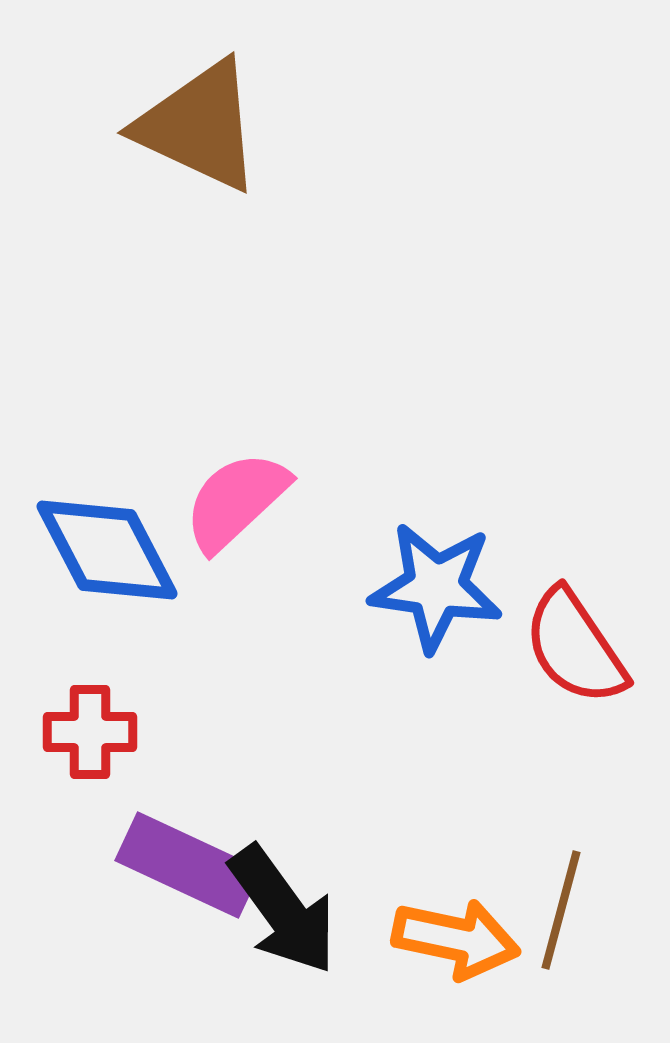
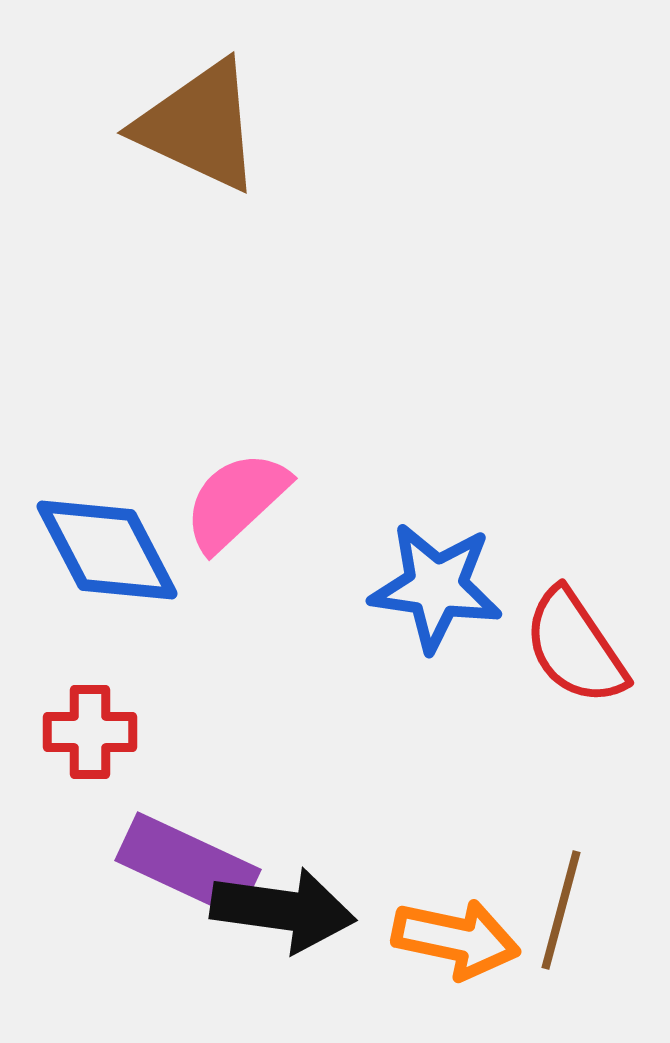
black arrow: rotated 46 degrees counterclockwise
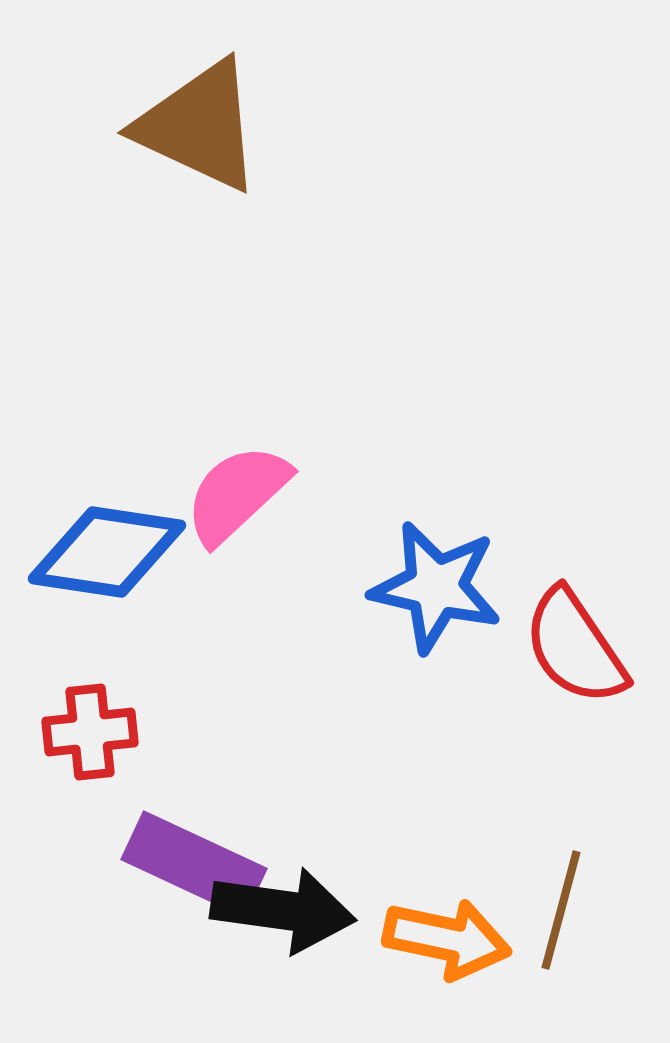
pink semicircle: moved 1 px right, 7 px up
blue diamond: moved 2 px down; rotated 54 degrees counterclockwise
blue star: rotated 5 degrees clockwise
red cross: rotated 6 degrees counterclockwise
purple rectangle: moved 6 px right, 1 px up
orange arrow: moved 9 px left
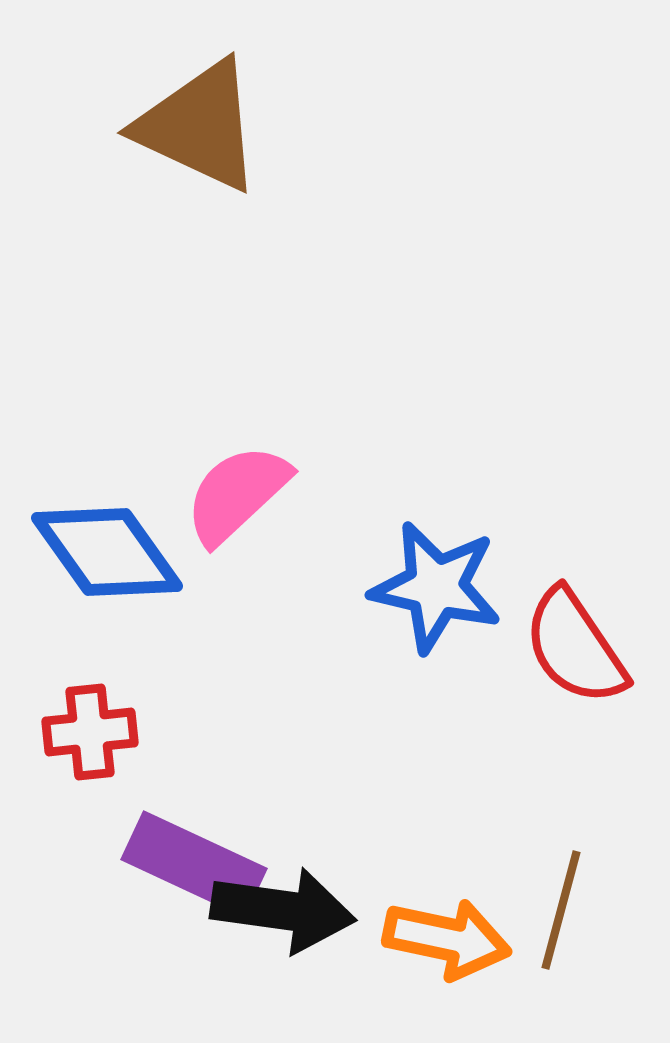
blue diamond: rotated 46 degrees clockwise
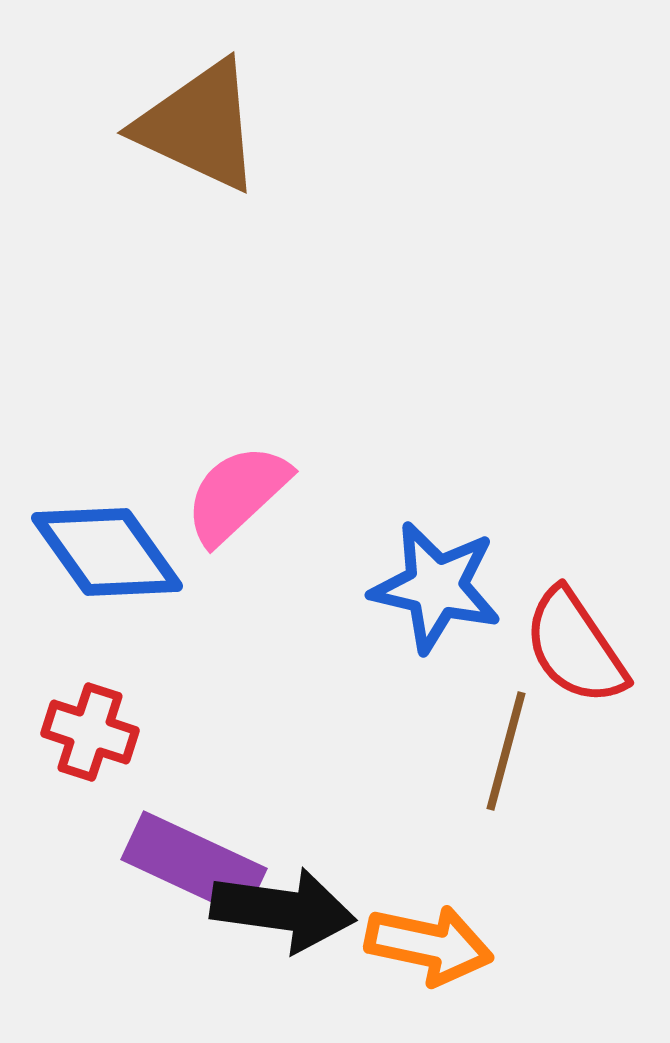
red cross: rotated 24 degrees clockwise
brown line: moved 55 px left, 159 px up
orange arrow: moved 18 px left, 6 px down
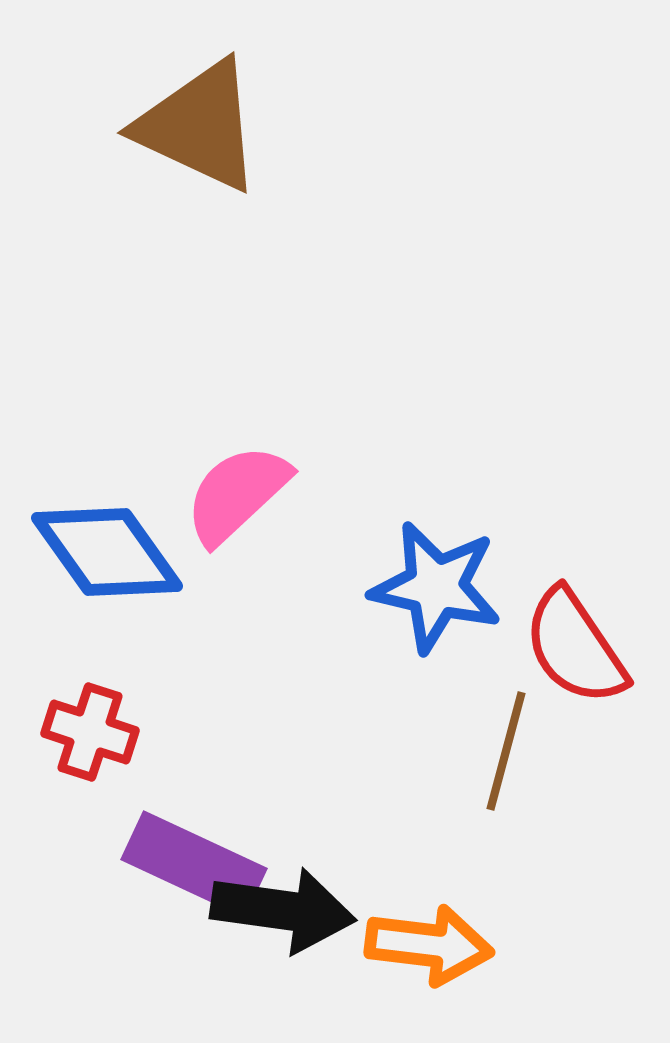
orange arrow: rotated 5 degrees counterclockwise
